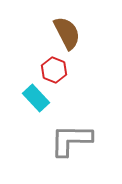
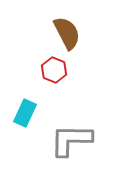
cyan rectangle: moved 11 px left, 15 px down; rotated 68 degrees clockwise
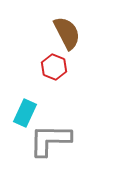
red hexagon: moved 3 px up
gray L-shape: moved 21 px left
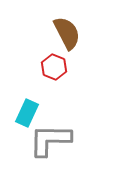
cyan rectangle: moved 2 px right
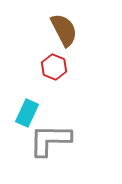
brown semicircle: moved 3 px left, 3 px up
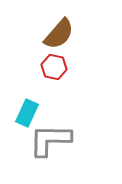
brown semicircle: moved 5 px left, 4 px down; rotated 68 degrees clockwise
red hexagon: rotated 10 degrees counterclockwise
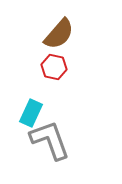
cyan rectangle: moved 4 px right
gray L-shape: rotated 69 degrees clockwise
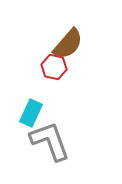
brown semicircle: moved 9 px right, 10 px down
gray L-shape: moved 1 px down
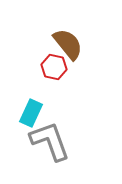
brown semicircle: rotated 80 degrees counterclockwise
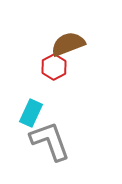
brown semicircle: rotated 72 degrees counterclockwise
red hexagon: rotated 20 degrees clockwise
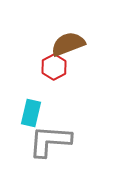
cyan rectangle: rotated 12 degrees counterclockwise
gray L-shape: rotated 66 degrees counterclockwise
